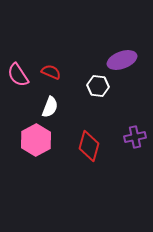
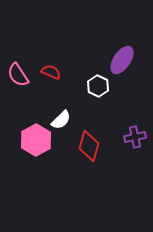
purple ellipse: rotated 36 degrees counterclockwise
white hexagon: rotated 20 degrees clockwise
white semicircle: moved 11 px right, 13 px down; rotated 25 degrees clockwise
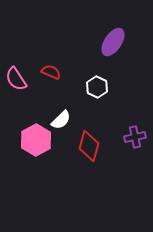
purple ellipse: moved 9 px left, 18 px up
pink semicircle: moved 2 px left, 4 px down
white hexagon: moved 1 px left, 1 px down
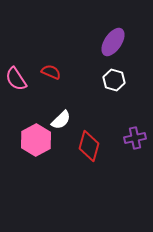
white hexagon: moved 17 px right, 7 px up; rotated 10 degrees counterclockwise
purple cross: moved 1 px down
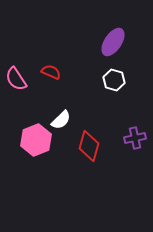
pink hexagon: rotated 8 degrees clockwise
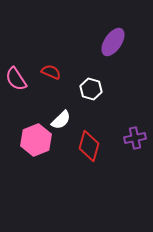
white hexagon: moved 23 px left, 9 px down
